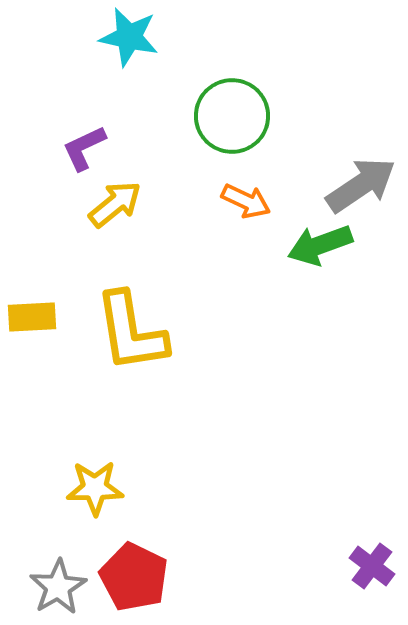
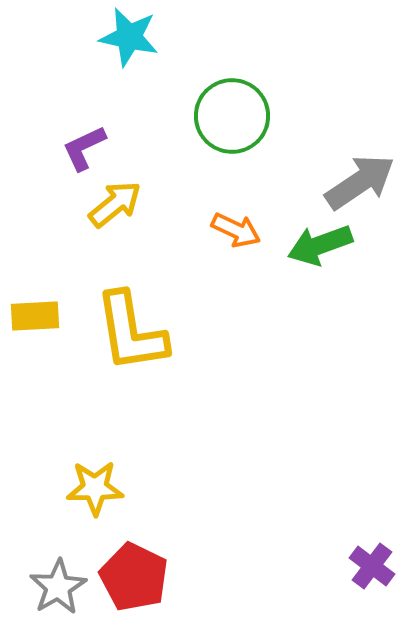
gray arrow: moved 1 px left, 3 px up
orange arrow: moved 10 px left, 29 px down
yellow rectangle: moved 3 px right, 1 px up
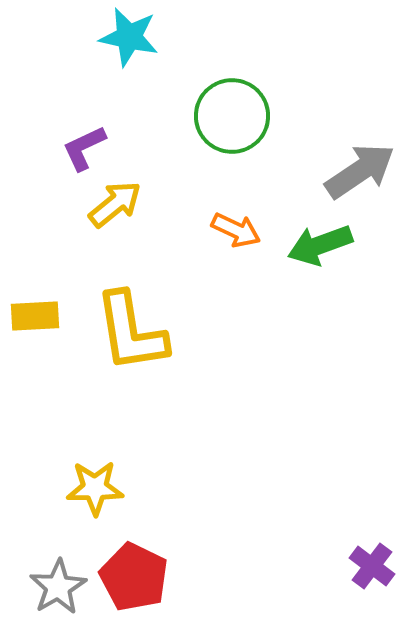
gray arrow: moved 11 px up
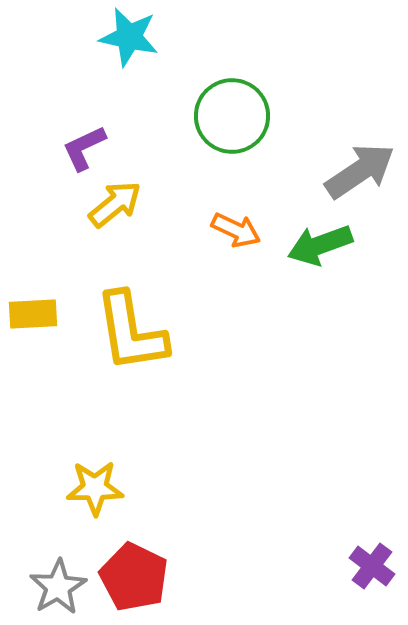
yellow rectangle: moved 2 px left, 2 px up
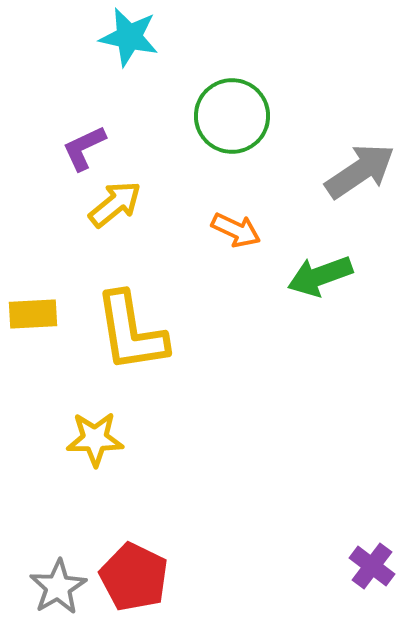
green arrow: moved 31 px down
yellow star: moved 49 px up
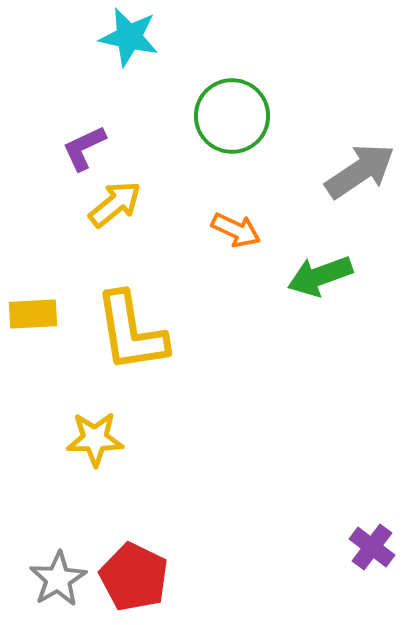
purple cross: moved 19 px up
gray star: moved 8 px up
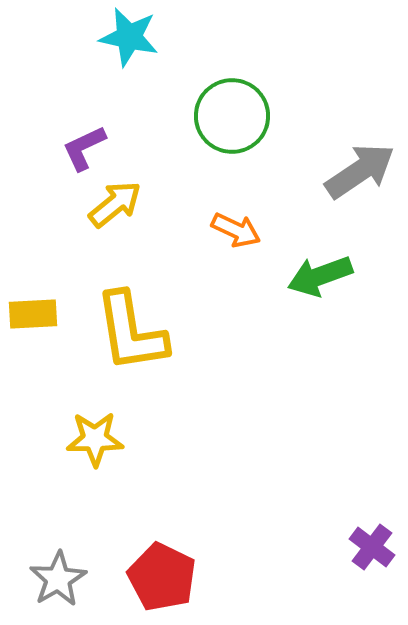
red pentagon: moved 28 px right
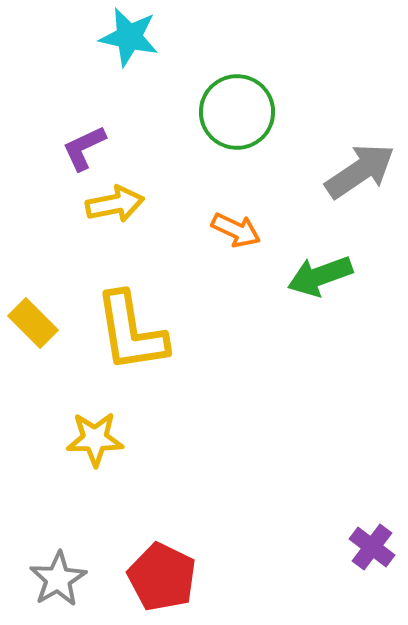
green circle: moved 5 px right, 4 px up
yellow arrow: rotated 28 degrees clockwise
yellow rectangle: moved 9 px down; rotated 48 degrees clockwise
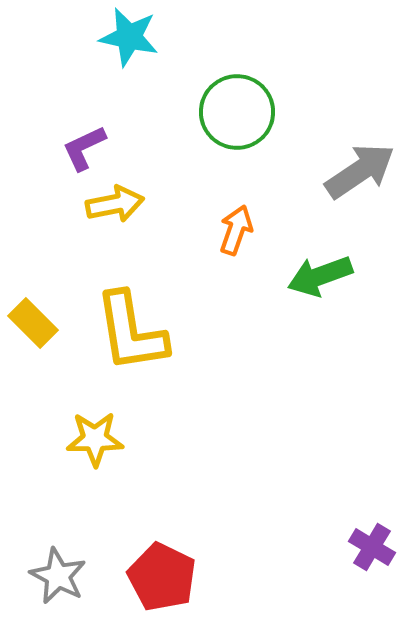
orange arrow: rotated 96 degrees counterclockwise
purple cross: rotated 6 degrees counterclockwise
gray star: moved 3 px up; rotated 14 degrees counterclockwise
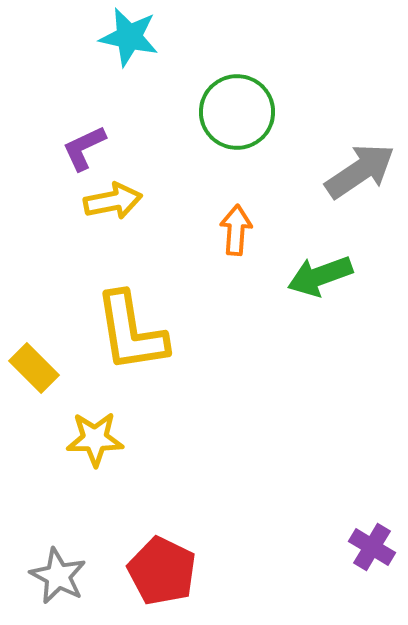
yellow arrow: moved 2 px left, 3 px up
orange arrow: rotated 15 degrees counterclockwise
yellow rectangle: moved 1 px right, 45 px down
red pentagon: moved 6 px up
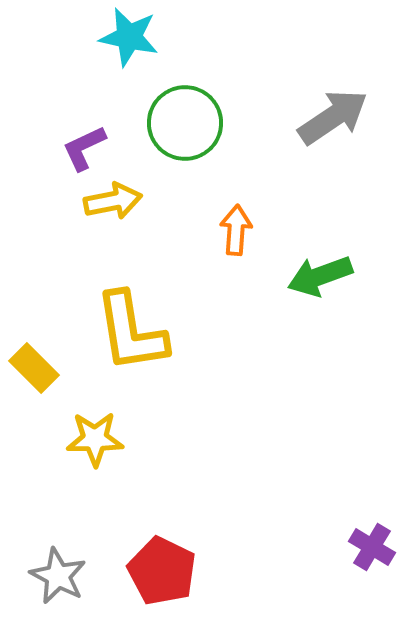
green circle: moved 52 px left, 11 px down
gray arrow: moved 27 px left, 54 px up
